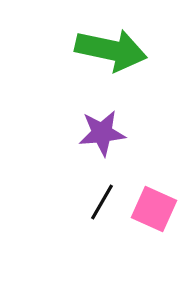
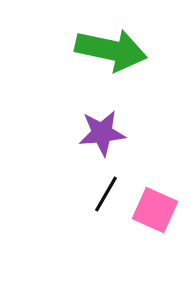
black line: moved 4 px right, 8 px up
pink square: moved 1 px right, 1 px down
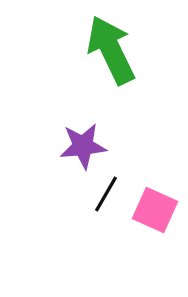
green arrow: rotated 128 degrees counterclockwise
purple star: moved 19 px left, 13 px down
